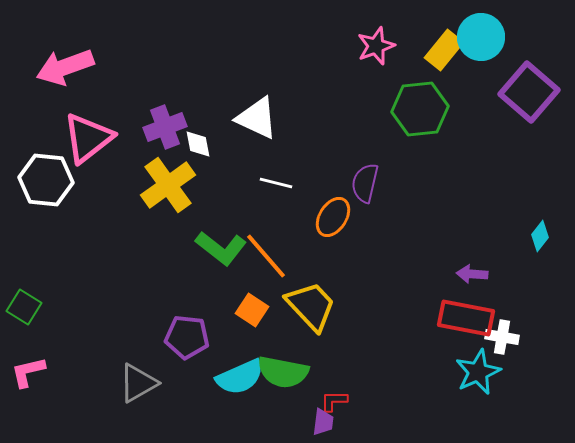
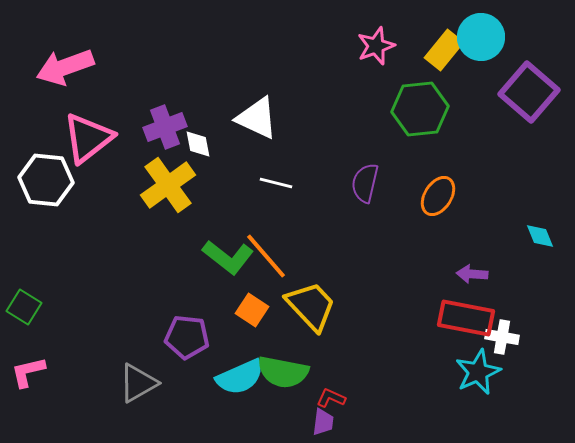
orange ellipse: moved 105 px right, 21 px up
cyan diamond: rotated 60 degrees counterclockwise
green L-shape: moved 7 px right, 9 px down
red L-shape: moved 3 px left, 3 px up; rotated 24 degrees clockwise
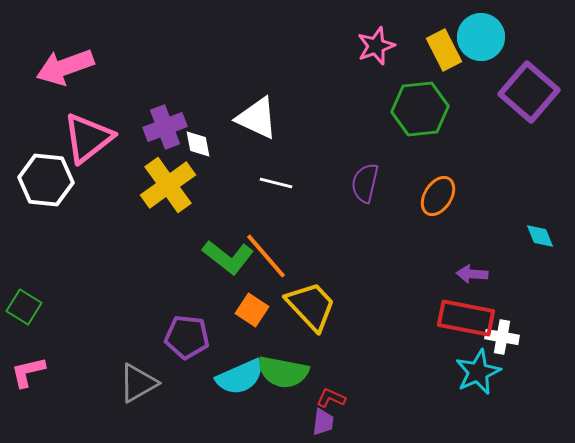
yellow rectangle: rotated 66 degrees counterclockwise
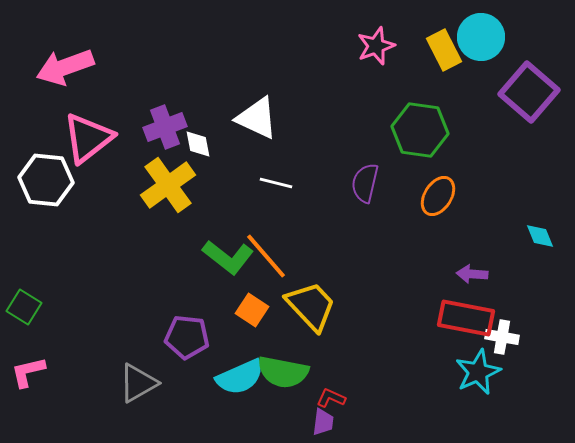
green hexagon: moved 21 px down; rotated 14 degrees clockwise
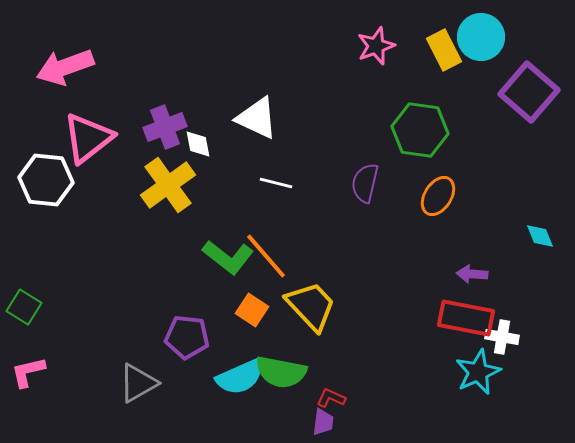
green semicircle: moved 2 px left
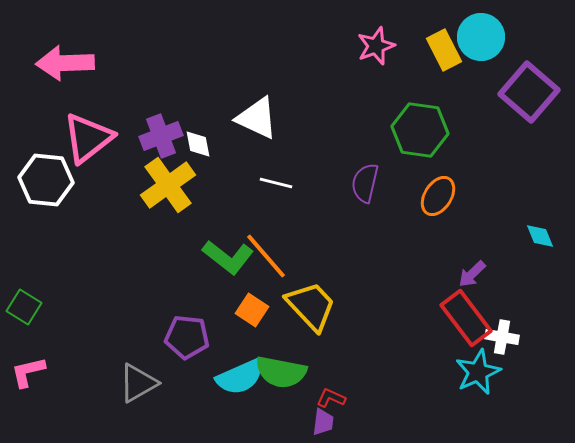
pink arrow: moved 4 px up; rotated 18 degrees clockwise
purple cross: moved 4 px left, 9 px down
purple arrow: rotated 48 degrees counterclockwise
red rectangle: rotated 42 degrees clockwise
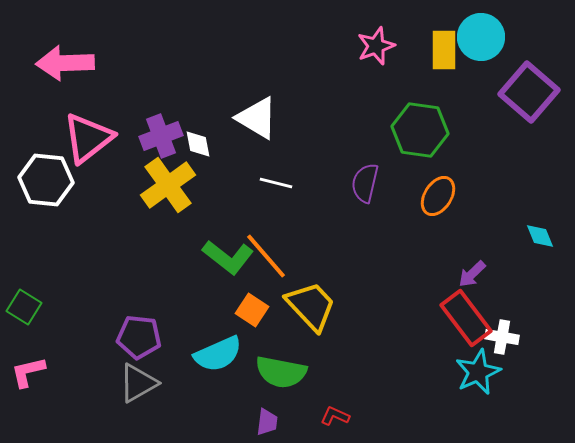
yellow rectangle: rotated 27 degrees clockwise
white triangle: rotated 6 degrees clockwise
purple pentagon: moved 48 px left
cyan semicircle: moved 22 px left, 23 px up
red L-shape: moved 4 px right, 18 px down
purple trapezoid: moved 56 px left
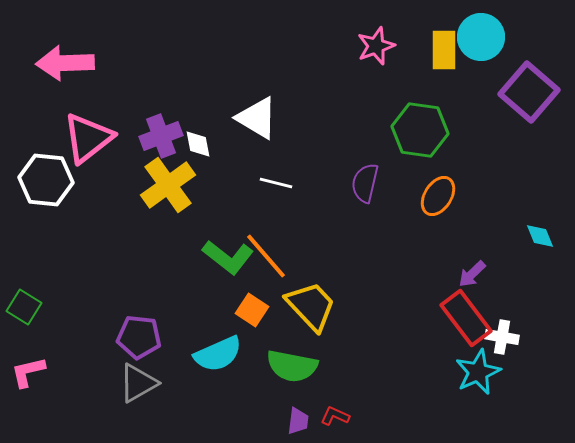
green semicircle: moved 11 px right, 6 px up
purple trapezoid: moved 31 px right, 1 px up
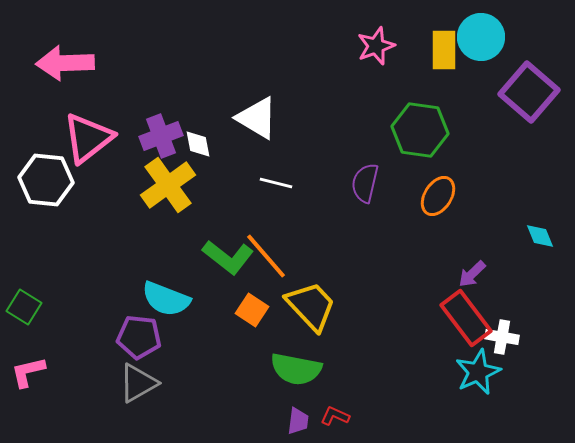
cyan semicircle: moved 52 px left, 55 px up; rotated 45 degrees clockwise
green semicircle: moved 4 px right, 3 px down
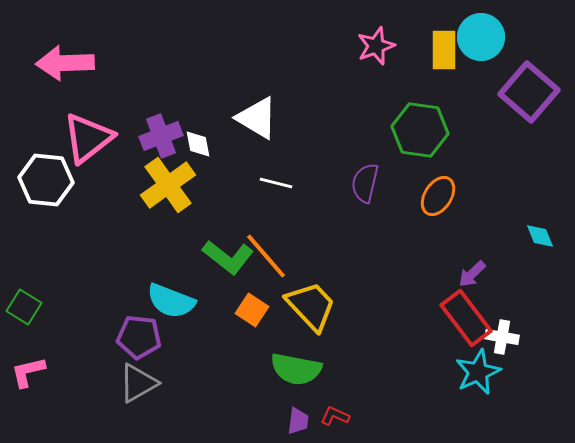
cyan semicircle: moved 5 px right, 2 px down
